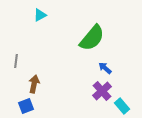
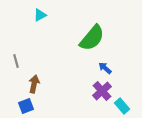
gray line: rotated 24 degrees counterclockwise
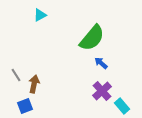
gray line: moved 14 px down; rotated 16 degrees counterclockwise
blue arrow: moved 4 px left, 5 px up
blue square: moved 1 px left
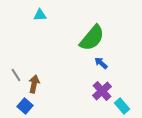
cyan triangle: rotated 24 degrees clockwise
blue square: rotated 28 degrees counterclockwise
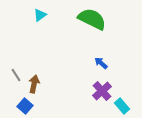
cyan triangle: rotated 32 degrees counterclockwise
green semicircle: moved 19 px up; rotated 104 degrees counterclockwise
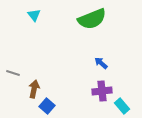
cyan triangle: moved 6 px left; rotated 32 degrees counterclockwise
green semicircle: rotated 132 degrees clockwise
gray line: moved 3 px left, 2 px up; rotated 40 degrees counterclockwise
brown arrow: moved 5 px down
purple cross: rotated 36 degrees clockwise
blue square: moved 22 px right
